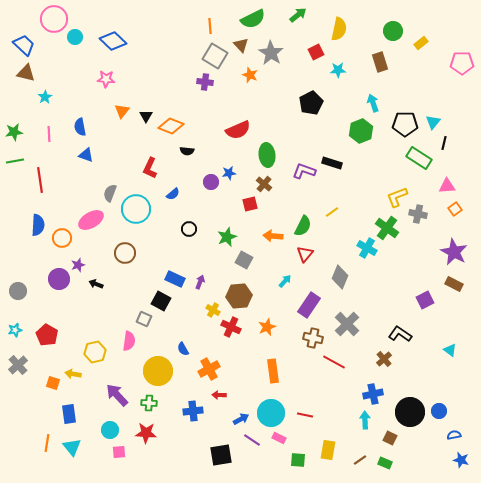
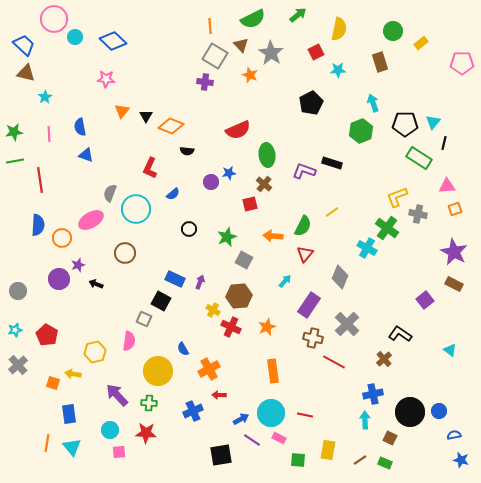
orange square at (455, 209): rotated 16 degrees clockwise
purple square at (425, 300): rotated 12 degrees counterclockwise
blue cross at (193, 411): rotated 18 degrees counterclockwise
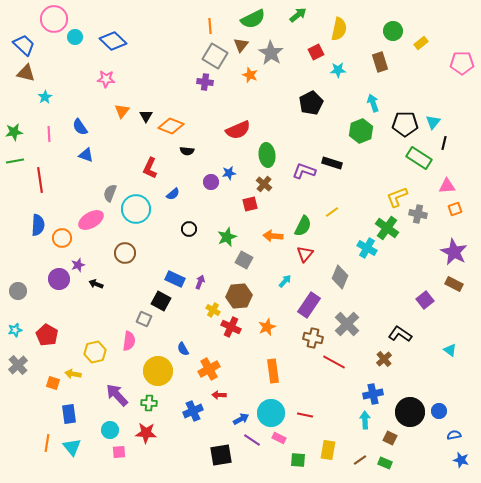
brown triangle at (241, 45): rotated 21 degrees clockwise
blue semicircle at (80, 127): rotated 24 degrees counterclockwise
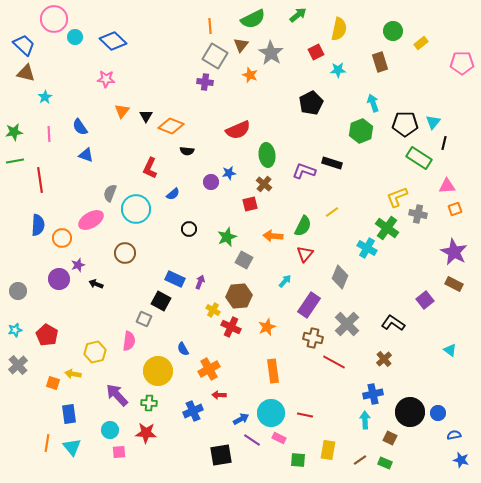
black L-shape at (400, 334): moved 7 px left, 11 px up
blue circle at (439, 411): moved 1 px left, 2 px down
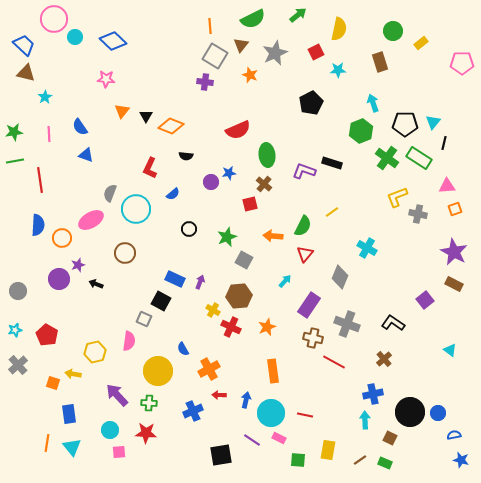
gray star at (271, 53): moved 4 px right; rotated 15 degrees clockwise
black semicircle at (187, 151): moved 1 px left, 5 px down
green cross at (387, 228): moved 70 px up
gray cross at (347, 324): rotated 25 degrees counterclockwise
blue arrow at (241, 419): moved 5 px right, 19 px up; rotated 49 degrees counterclockwise
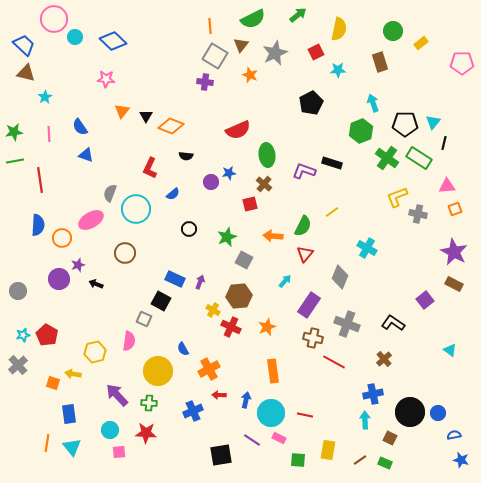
cyan star at (15, 330): moved 8 px right, 5 px down
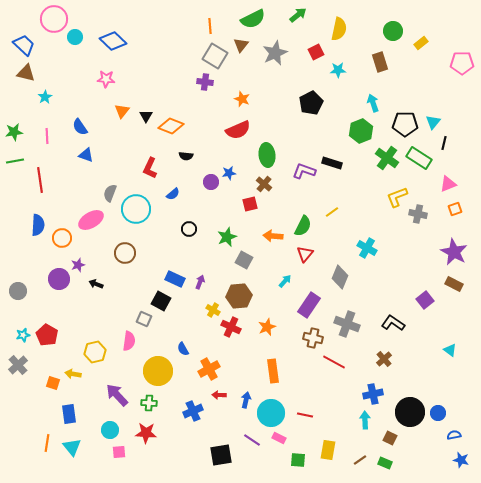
orange star at (250, 75): moved 8 px left, 24 px down
pink line at (49, 134): moved 2 px left, 2 px down
pink triangle at (447, 186): moved 1 px right, 2 px up; rotated 18 degrees counterclockwise
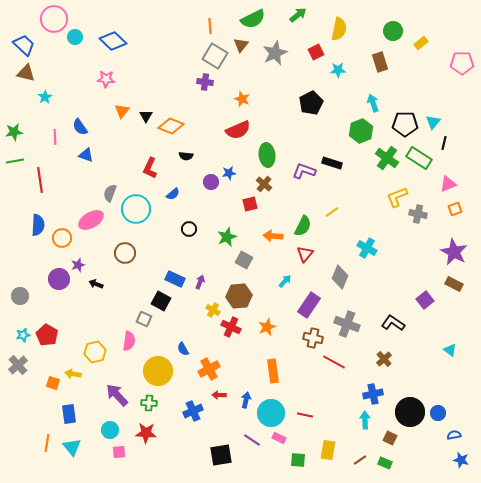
pink line at (47, 136): moved 8 px right, 1 px down
gray circle at (18, 291): moved 2 px right, 5 px down
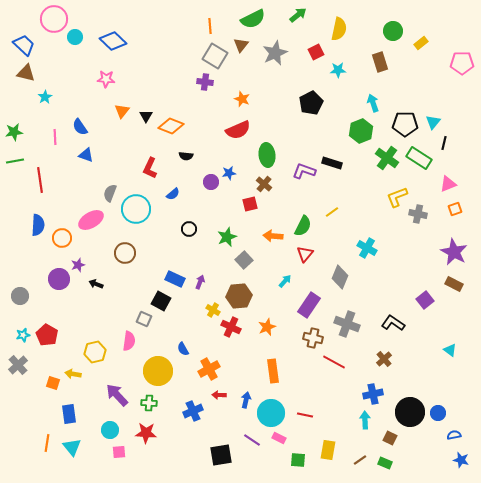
gray square at (244, 260): rotated 18 degrees clockwise
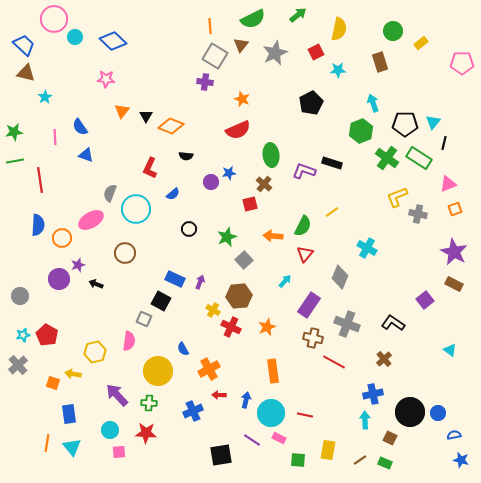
green ellipse at (267, 155): moved 4 px right
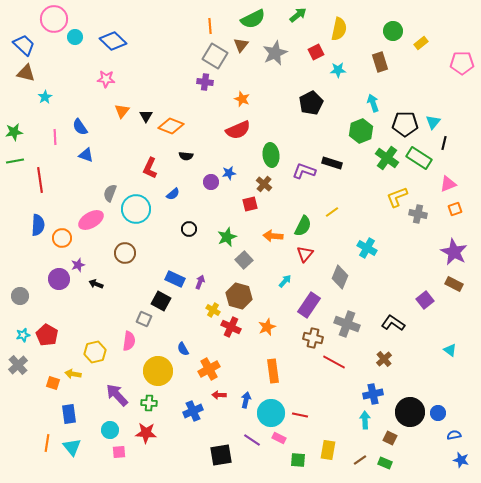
brown hexagon at (239, 296): rotated 20 degrees clockwise
red line at (305, 415): moved 5 px left
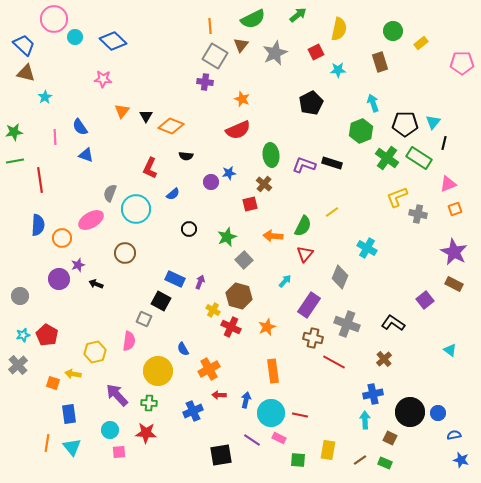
pink star at (106, 79): moved 3 px left
purple L-shape at (304, 171): moved 6 px up
